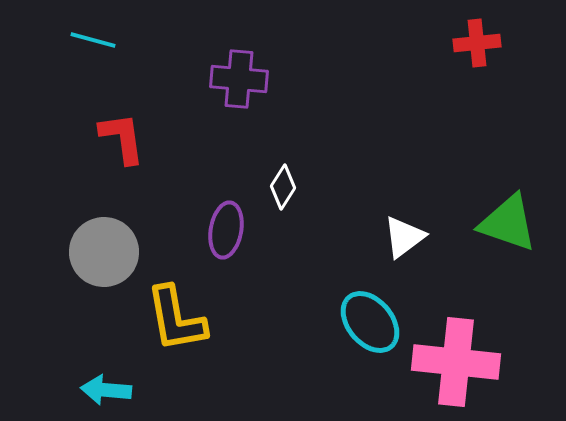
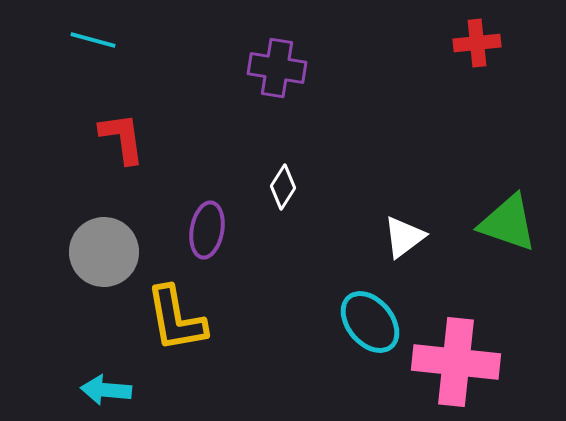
purple cross: moved 38 px right, 11 px up; rotated 4 degrees clockwise
purple ellipse: moved 19 px left
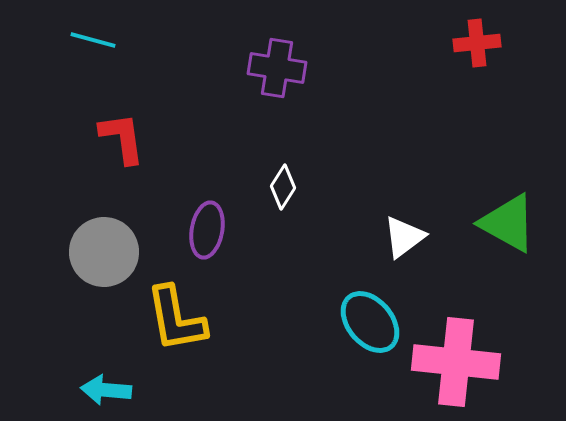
green triangle: rotated 10 degrees clockwise
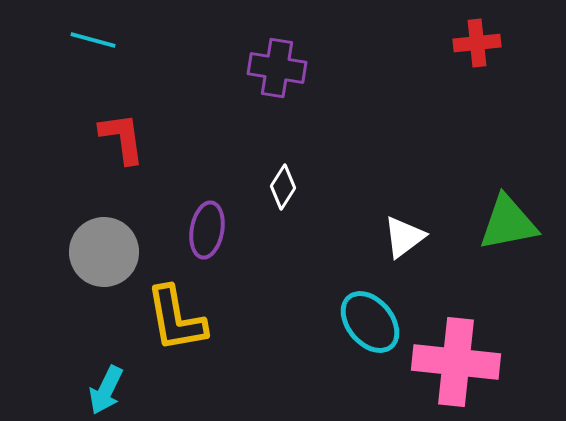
green triangle: rotated 40 degrees counterclockwise
cyan arrow: rotated 69 degrees counterclockwise
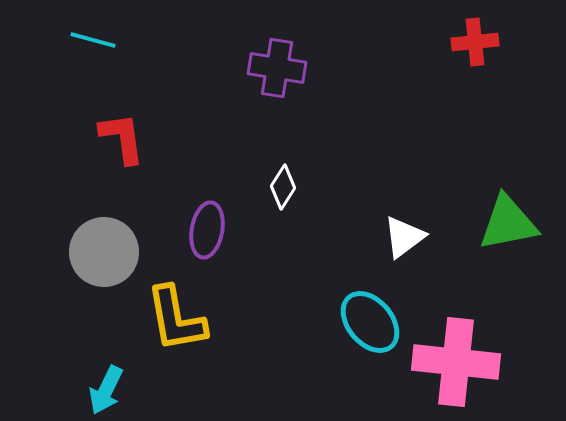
red cross: moved 2 px left, 1 px up
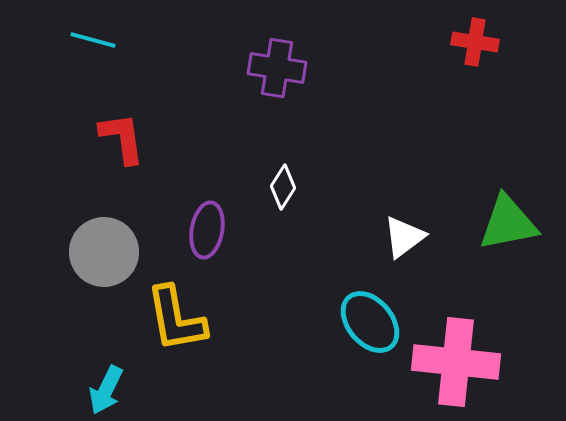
red cross: rotated 15 degrees clockwise
